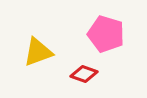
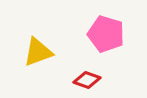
red diamond: moved 3 px right, 6 px down
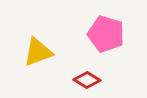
red diamond: rotated 12 degrees clockwise
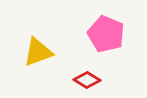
pink pentagon: rotated 6 degrees clockwise
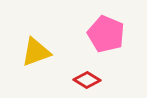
yellow triangle: moved 2 px left
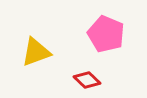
red diamond: rotated 12 degrees clockwise
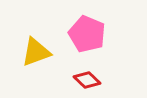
pink pentagon: moved 19 px left
